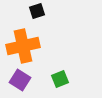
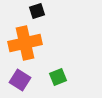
orange cross: moved 2 px right, 3 px up
green square: moved 2 px left, 2 px up
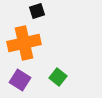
orange cross: moved 1 px left
green square: rotated 30 degrees counterclockwise
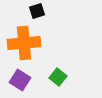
orange cross: rotated 8 degrees clockwise
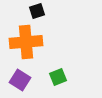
orange cross: moved 2 px right, 1 px up
green square: rotated 30 degrees clockwise
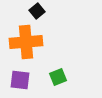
black square: rotated 21 degrees counterclockwise
purple square: rotated 25 degrees counterclockwise
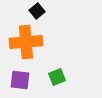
green square: moved 1 px left
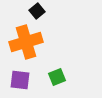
orange cross: rotated 12 degrees counterclockwise
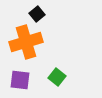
black square: moved 3 px down
green square: rotated 30 degrees counterclockwise
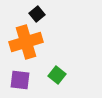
green square: moved 2 px up
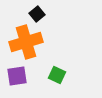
green square: rotated 12 degrees counterclockwise
purple square: moved 3 px left, 4 px up; rotated 15 degrees counterclockwise
